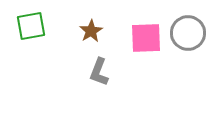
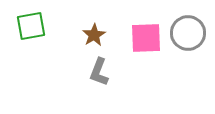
brown star: moved 3 px right, 4 px down
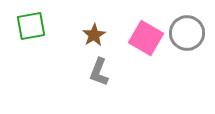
gray circle: moved 1 px left
pink square: rotated 32 degrees clockwise
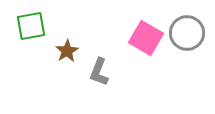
brown star: moved 27 px left, 16 px down
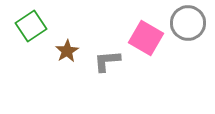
green square: rotated 24 degrees counterclockwise
gray circle: moved 1 px right, 10 px up
gray L-shape: moved 8 px right, 11 px up; rotated 64 degrees clockwise
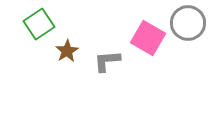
green square: moved 8 px right, 2 px up
pink square: moved 2 px right
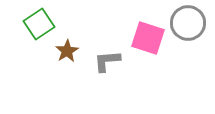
pink square: rotated 12 degrees counterclockwise
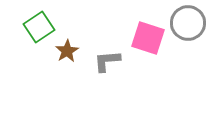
green square: moved 3 px down
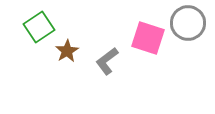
gray L-shape: rotated 32 degrees counterclockwise
